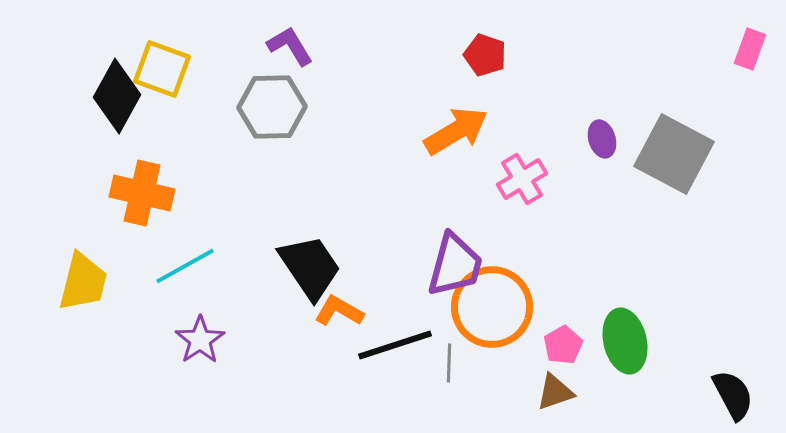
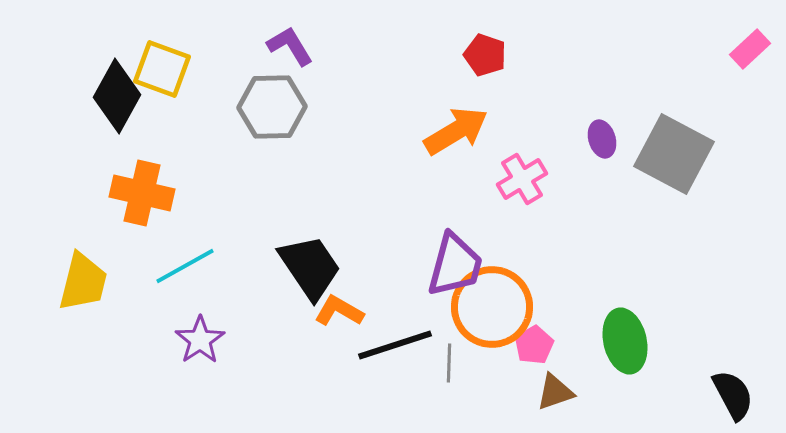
pink rectangle: rotated 27 degrees clockwise
pink pentagon: moved 29 px left
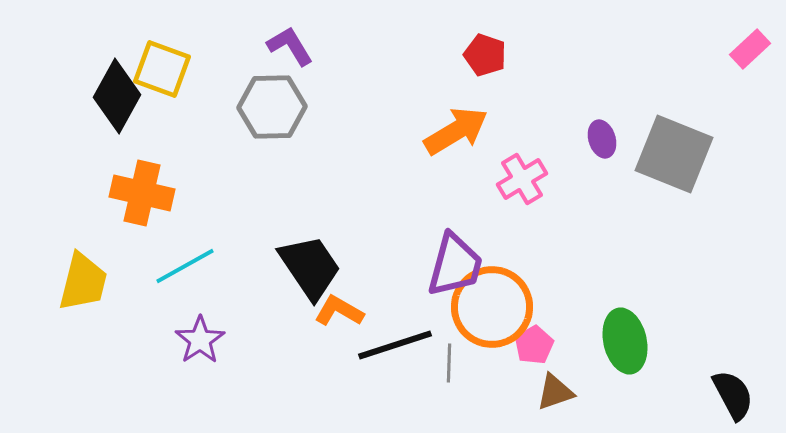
gray square: rotated 6 degrees counterclockwise
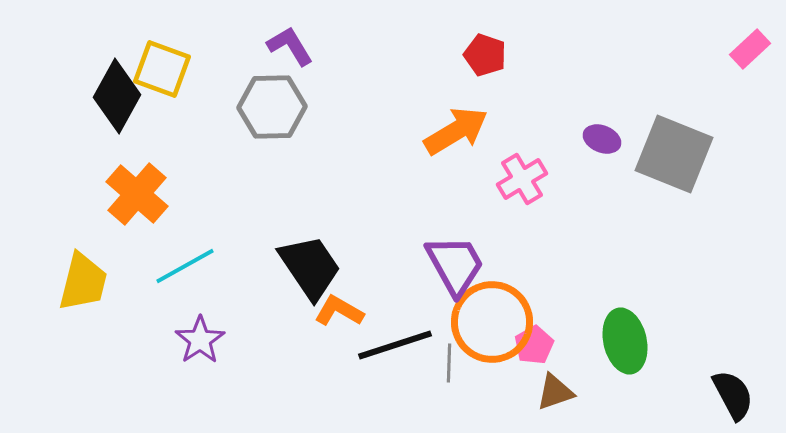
purple ellipse: rotated 51 degrees counterclockwise
orange cross: moved 5 px left, 1 px down; rotated 28 degrees clockwise
purple trapezoid: rotated 44 degrees counterclockwise
orange circle: moved 15 px down
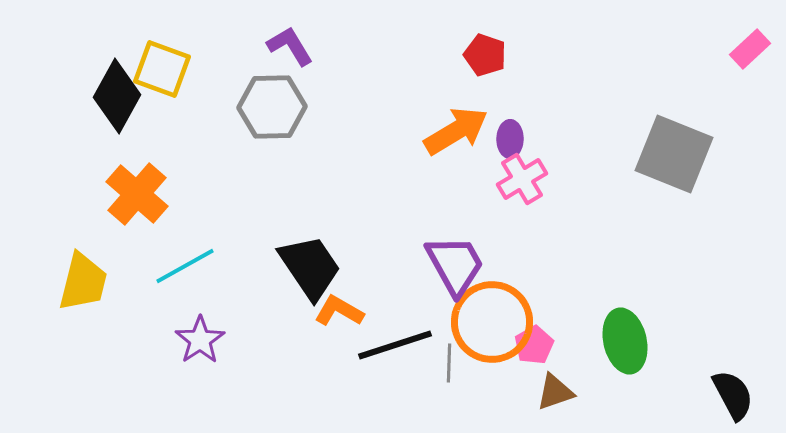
purple ellipse: moved 92 px left; rotated 69 degrees clockwise
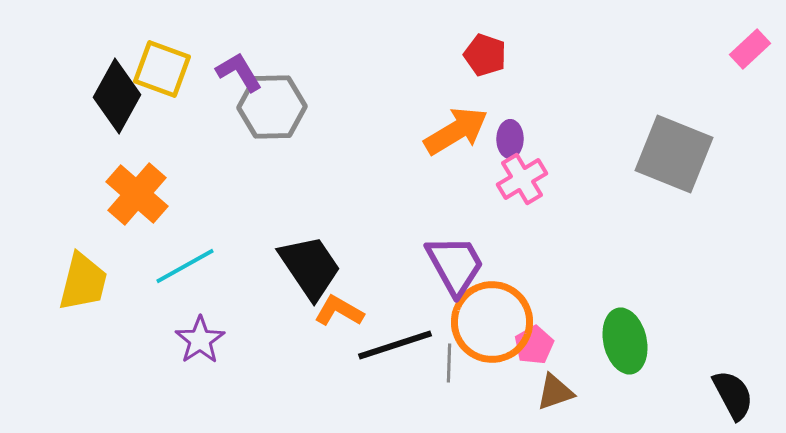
purple L-shape: moved 51 px left, 26 px down
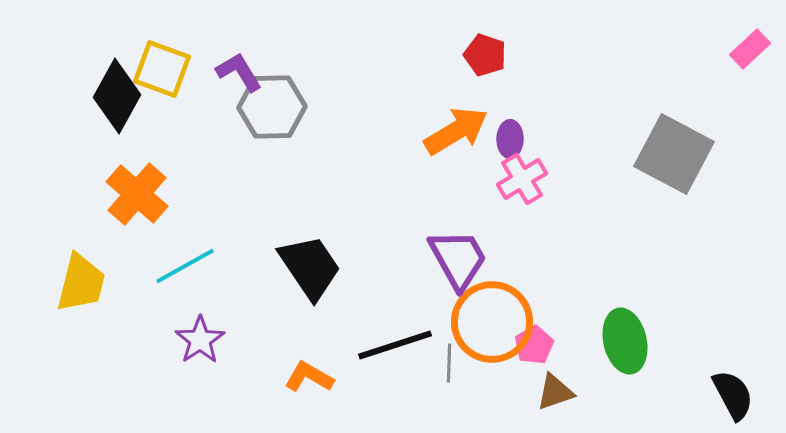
gray square: rotated 6 degrees clockwise
purple trapezoid: moved 3 px right, 6 px up
yellow trapezoid: moved 2 px left, 1 px down
orange L-shape: moved 30 px left, 66 px down
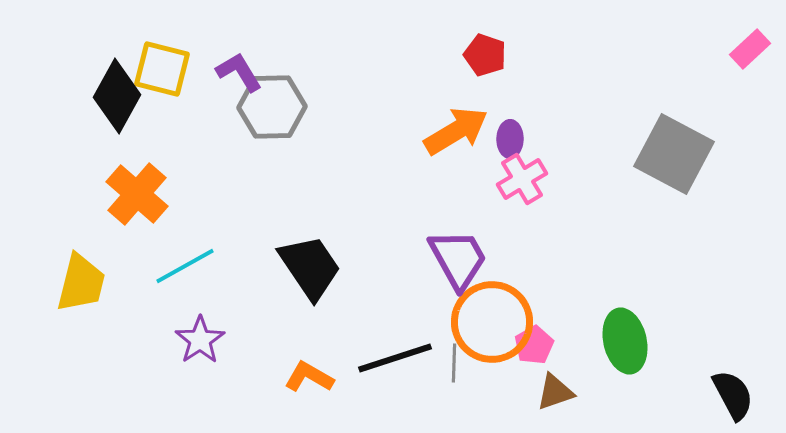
yellow square: rotated 6 degrees counterclockwise
black line: moved 13 px down
gray line: moved 5 px right
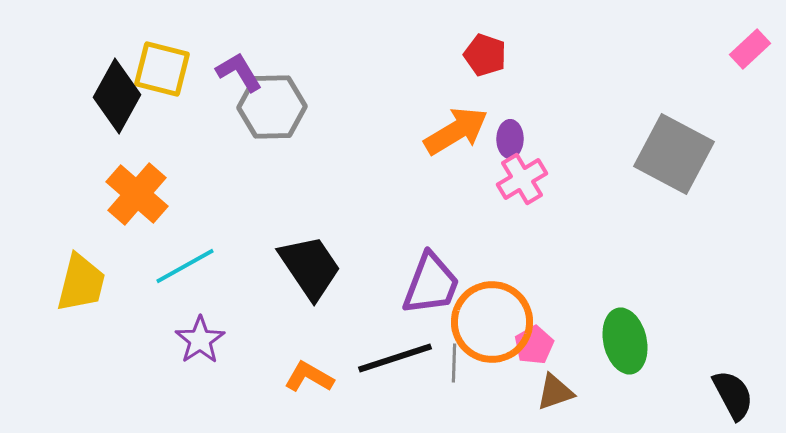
purple trapezoid: moved 27 px left, 25 px down; rotated 50 degrees clockwise
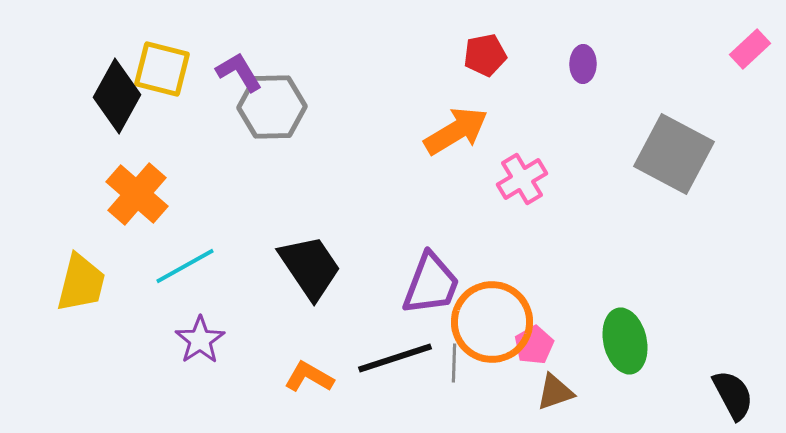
red pentagon: rotated 30 degrees counterclockwise
purple ellipse: moved 73 px right, 75 px up
